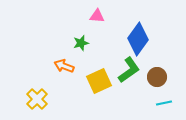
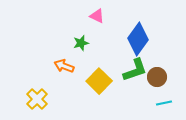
pink triangle: rotated 21 degrees clockwise
green L-shape: moved 6 px right; rotated 16 degrees clockwise
yellow square: rotated 20 degrees counterclockwise
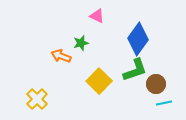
orange arrow: moved 3 px left, 10 px up
brown circle: moved 1 px left, 7 px down
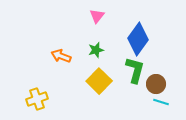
pink triangle: rotated 42 degrees clockwise
green star: moved 15 px right, 7 px down
green L-shape: rotated 56 degrees counterclockwise
yellow cross: rotated 25 degrees clockwise
cyan line: moved 3 px left, 1 px up; rotated 28 degrees clockwise
